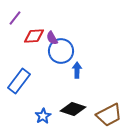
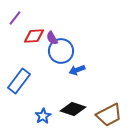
blue arrow: rotated 112 degrees counterclockwise
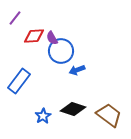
brown trapezoid: rotated 116 degrees counterclockwise
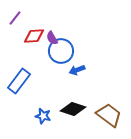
blue star: rotated 28 degrees counterclockwise
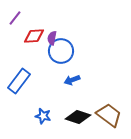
purple semicircle: rotated 40 degrees clockwise
blue arrow: moved 5 px left, 10 px down
black diamond: moved 5 px right, 8 px down
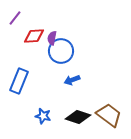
blue rectangle: rotated 15 degrees counterclockwise
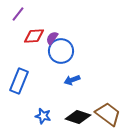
purple line: moved 3 px right, 4 px up
purple semicircle: rotated 24 degrees clockwise
brown trapezoid: moved 1 px left, 1 px up
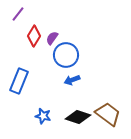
red diamond: rotated 55 degrees counterclockwise
blue circle: moved 5 px right, 4 px down
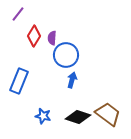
purple semicircle: rotated 32 degrees counterclockwise
blue arrow: rotated 126 degrees clockwise
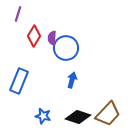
purple line: rotated 21 degrees counterclockwise
blue circle: moved 7 px up
brown trapezoid: rotated 96 degrees clockwise
